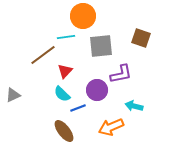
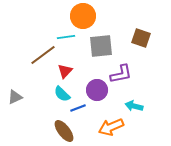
gray triangle: moved 2 px right, 2 px down
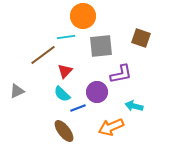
purple circle: moved 2 px down
gray triangle: moved 2 px right, 6 px up
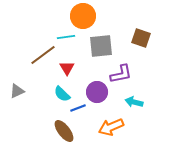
red triangle: moved 2 px right, 3 px up; rotated 14 degrees counterclockwise
cyan arrow: moved 4 px up
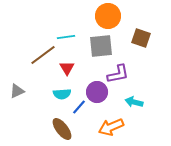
orange circle: moved 25 px right
purple L-shape: moved 3 px left
cyan semicircle: rotated 48 degrees counterclockwise
blue line: moved 1 px right, 1 px up; rotated 28 degrees counterclockwise
brown ellipse: moved 2 px left, 2 px up
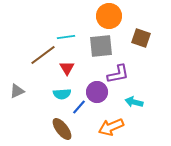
orange circle: moved 1 px right
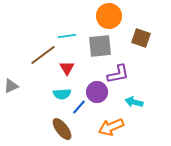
cyan line: moved 1 px right, 1 px up
gray square: moved 1 px left
gray triangle: moved 6 px left, 5 px up
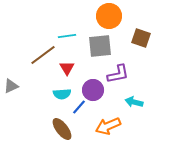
purple circle: moved 4 px left, 2 px up
orange arrow: moved 3 px left, 1 px up
